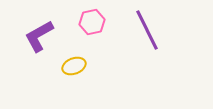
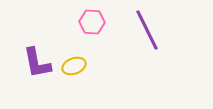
pink hexagon: rotated 15 degrees clockwise
purple L-shape: moved 2 px left, 27 px down; rotated 72 degrees counterclockwise
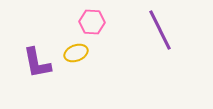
purple line: moved 13 px right
yellow ellipse: moved 2 px right, 13 px up
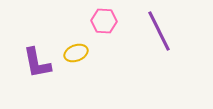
pink hexagon: moved 12 px right, 1 px up
purple line: moved 1 px left, 1 px down
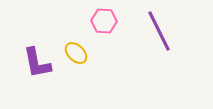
yellow ellipse: rotated 65 degrees clockwise
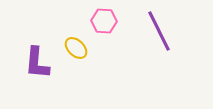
yellow ellipse: moved 5 px up
purple L-shape: rotated 16 degrees clockwise
